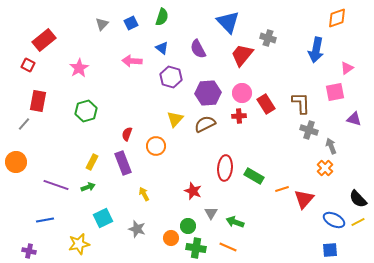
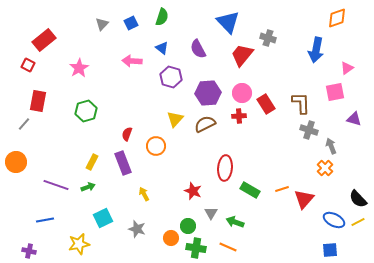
green rectangle at (254, 176): moved 4 px left, 14 px down
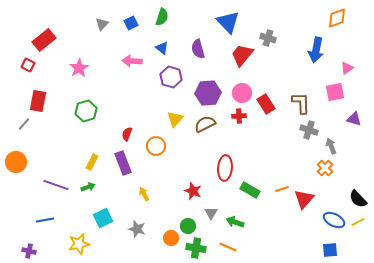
purple semicircle at (198, 49): rotated 12 degrees clockwise
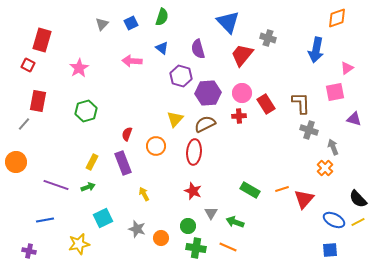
red rectangle at (44, 40): moved 2 px left; rotated 35 degrees counterclockwise
purple hexagon at (171, 77): moved 10 px right, 1 px up
gray arrow at (331, 146): moved 2 px right, 1 px down
red ellipse at (225, 168): moved 31 px left, 16 px up
orange circle at (171, 238): moved 10 px left
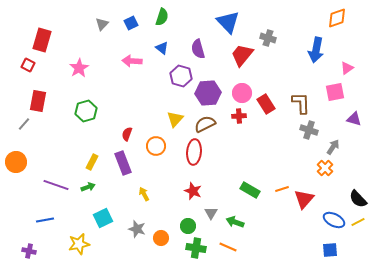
gray arrow at (333, 147): rotated 56 degrees clockwise
